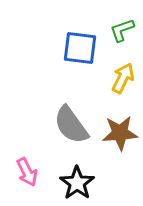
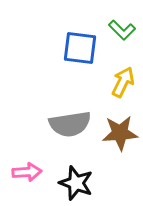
green L-shape: rotated 116 degrees counterclockwise
yellow arrow: moved 4 px down
gray semicircle: moved 1 px left, 1 px up; rotated 63 degrees counterclockwise
pink arrow: rotated 68 degrees counterclockwise
black star: moved 1 px left; rotated 16 degrees counterclockwise
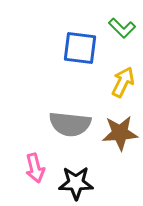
green L-shape: moved 2 px up
gray semicircle: rotated 15 degrees clockwise
pink arrow: moved 8 px right, 4 px up; rotated 80 degrees clockwise
black star: rotated 20 degrees counterclockwise
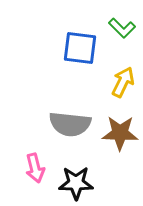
brown star: rotated 6 degrees clockwise
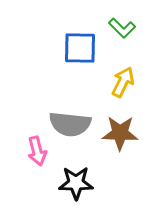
blue square: rotated 6 degrees counterclockwise
pink arrow: moved 2 px right, 17 px up
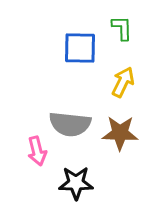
green L-shape: rotated 136 degrees counterclockwise
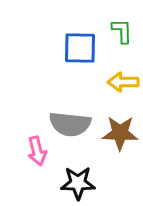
green L-shape: moved 3 px down
yellow arrow: rotated 116 degrees counterclockwise
black star: moved 2 px right
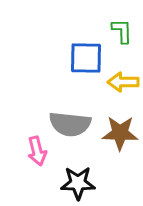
blue square: moved 6 px right, 10 px down
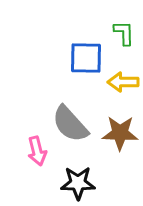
green L-shape: moved 2 px right, 2 px down
gray semicircle: rotated 42 degrees clockwise
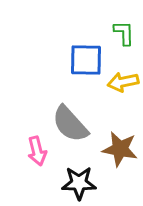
blue square: moved 2 px down
yellow arrow: rotated 12 degrees counterclockwise
brown star: moved 16 px down; rotated 9 degrees clockwise
black star: moved 1 px right
